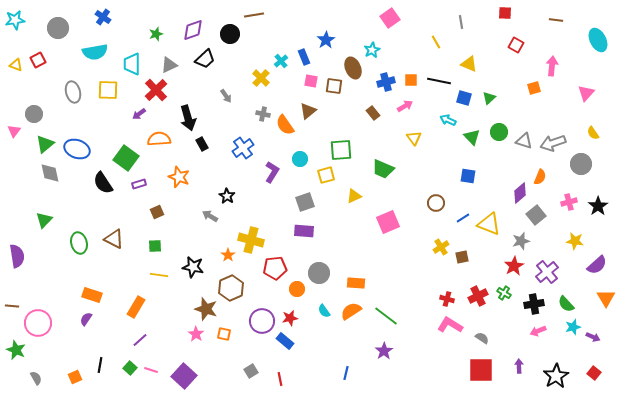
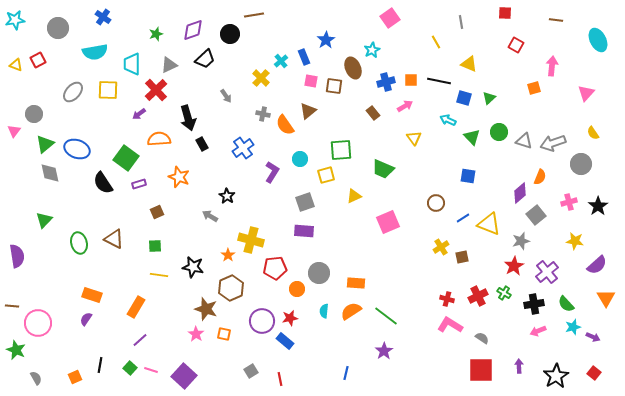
gray ellipse at (73, 92): rotated 55 degrees clockwise
cyan semicircle at (324, 311): rotated 40 degrees clockwise
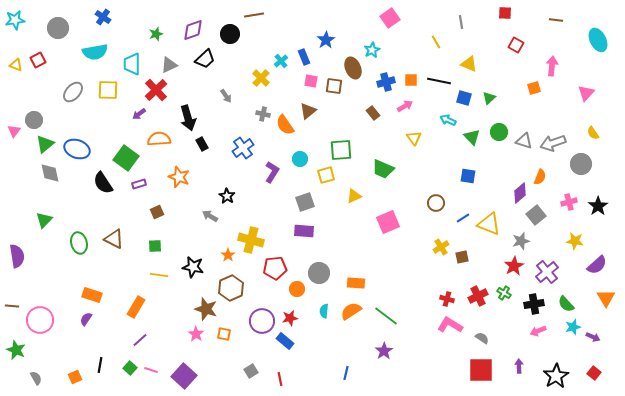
gray circle at (34, 114): moved 6 px down
pink circle at (38, 323): moved 2 px right, 3 px up
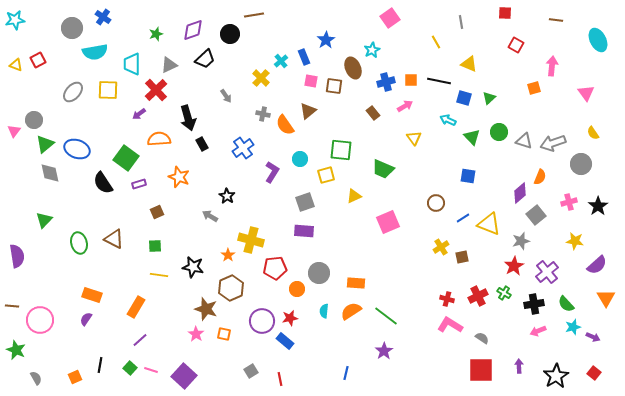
gray circle at (58, 28): moved 14 px right
pink triangle at (586, 93): rotated 18 degrees counterclockwise
green square at (341, 150): rotated 10 degrees clockwise
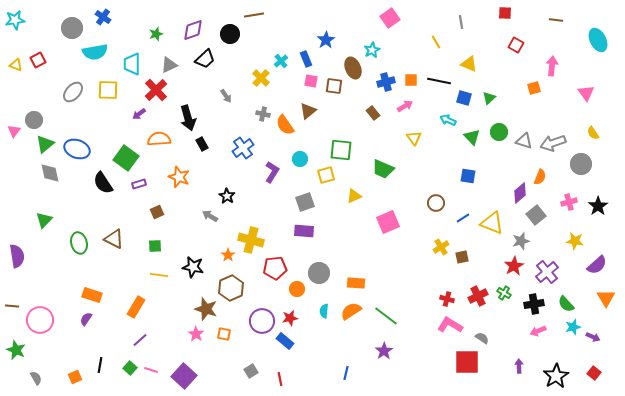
blue rectangle at (304, 57): moved 2 px right, 2 px down
yellow triangle at (489, 224): moved 3 px right, 1 px up
red square at (481, 370): moved 14 px left, 8 px up
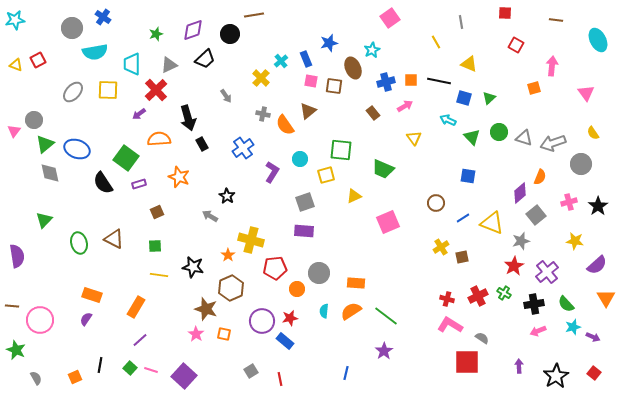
blue star at (326, 40): moved 3 px right, 3 px down; rotated 18 degrees clockwise
gray triangle at (524, 141): moved 3 px up
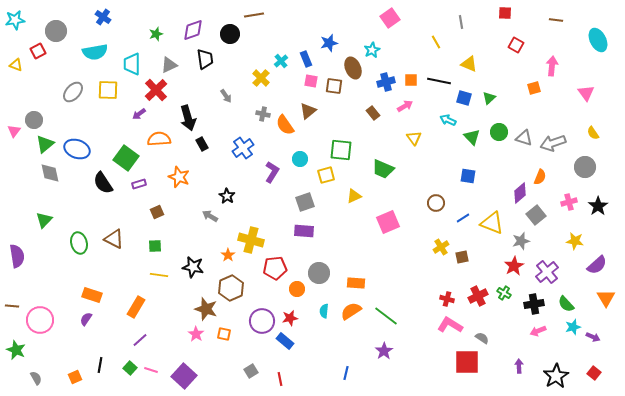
gray circle at (72, 28): moved 16 px left, 3 px down
black trapezoid at (205, 59): rotated 55 degrees counterclockwise
red square at (38, 60): moved 9 px up
gray circle at (581, 164): moved 4 px right, 3 px down
